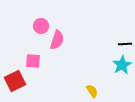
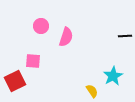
pink semicircle: moved 9 px right, 3 px up
black line: moved 8 px up
cyan star: moved 9 px left, 11 px down
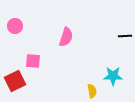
pink circle: moved 26 px left
cyan star: rotated 30 degrees clockwise
yellow semicircle: rotated 24 degrees clockwise
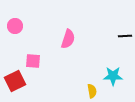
pink semicircle: moved 2 px right, 2 px down
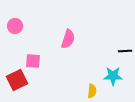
black line: moved 15 px down
red square: moved 2 px right, 1 px up
yellow semicircle: rotated 16 degrees clockwise
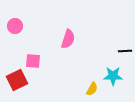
yellow semicircle: moved 2 px up; rotated 24 degrees clockwise
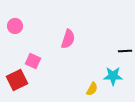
pink square: rotated 21 degrees clockwise
